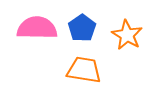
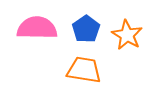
blue pentagon: moved 4 px right, 1 px down
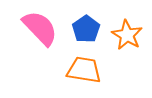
pink semicircle: moved 3 px right; rotated 45 degrees clockwise
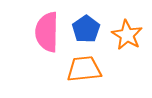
pink semicircle: moved 7 px right, 4 px down; rotated 135 degrees counterclockwise
orange trapezoid: moved 1 px up; rotated 15 degrees counterclockwise
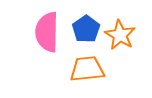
orange star: moved 7 px left
orange trapezoid: moved 3 px right
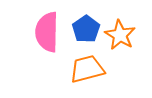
orange trapezoid: rotated 9 degrees counterclockwise
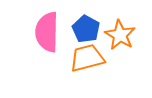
blue pentagon: rotated 8 degrees counterclockwise
orange trapezoid: moved 11 px up
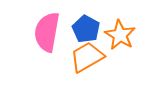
pink semicircle: rotated 9 degrees clockwise
orange trapezoid: moved 1 px up; rotated 15 degrees counterclockwise
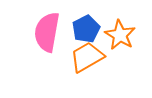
blue pentagon: rotated 16 degrees clockwise
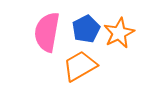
orange star: moved 1 px left, 2 px up; rotated 16 degrees clockwise
orange trapezoid: moved 7 px left, 9 px down
